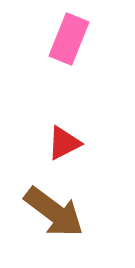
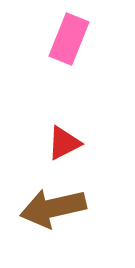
brown arrow: moved 1 px left, 4 px up; rotated 130 degrees clockwise
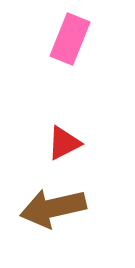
pink rectangle: moved 1 px right
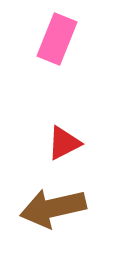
pink rectangle: moved 13 px left
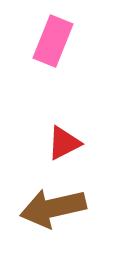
pink rectangle: moved 4 px left, 2 px down
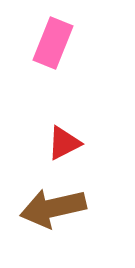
pink rectangle: moved 2 px down
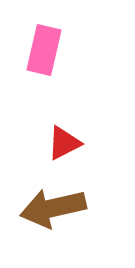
pink rectangle: moved 9 px left, 7 px down; rotated 9 degrees counterclockwise
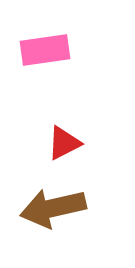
pink rectangle: moved 1 px right; rotated 69 degrees clockwise
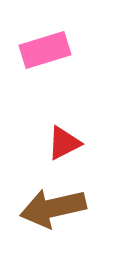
pink rectangle: rotated 9 degrees counterclockwise
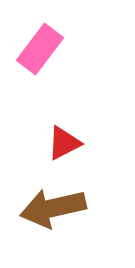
pink rectangle: moved 5 px left, 1 px up; rotated 36 degrees counterclockwise
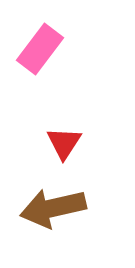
red triangle: rotated 30 degrees counterclockwise
